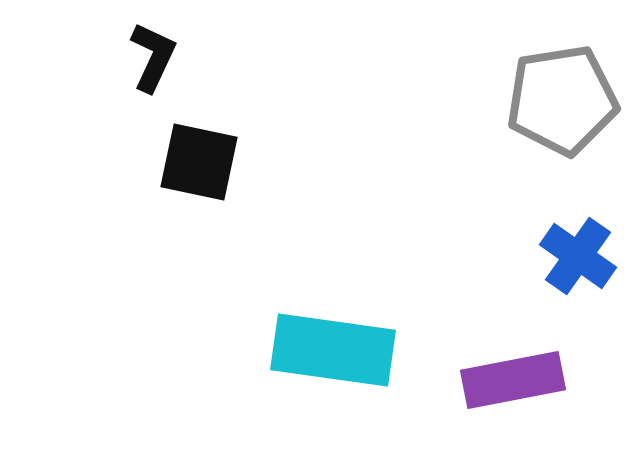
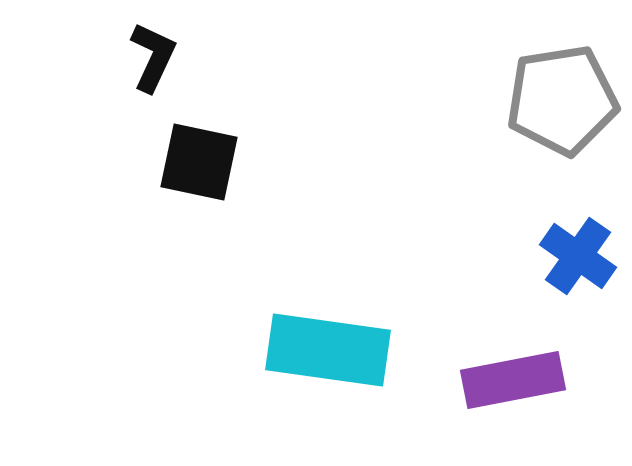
cyan rectangle: moved 5 px left
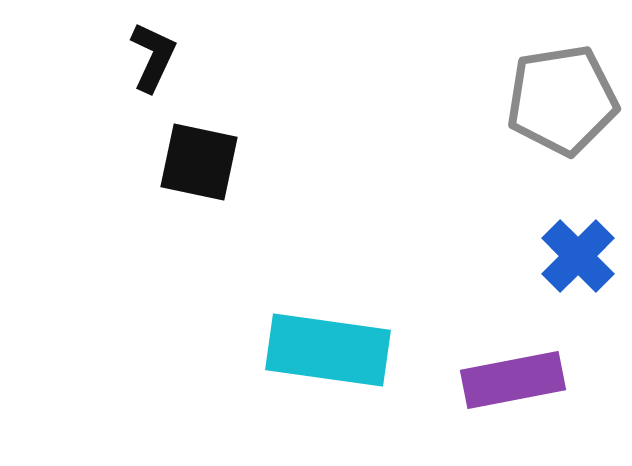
blue cross: rotated 10 degrees clockwise
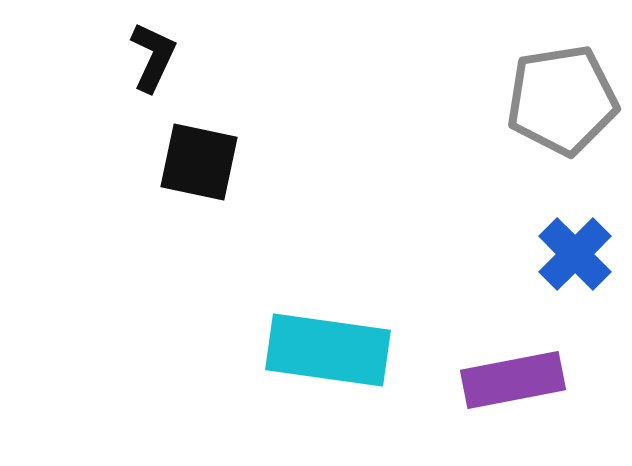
blue cross: moved 3 px left, 2 px up
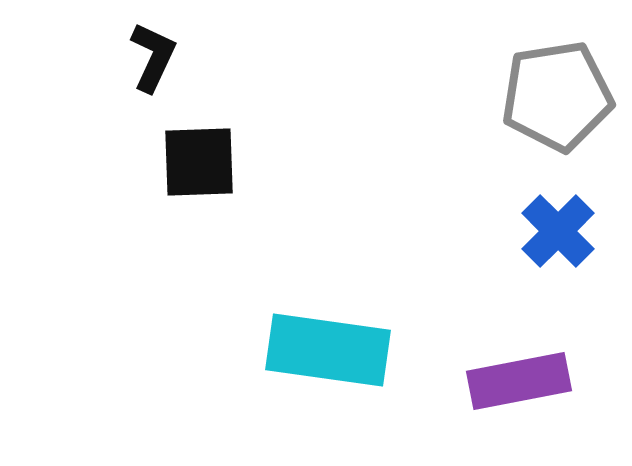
gray pentagon: moved 5 px left, 4 px up
black square: rotated 14 degrees counterclockwise
blue cross: moved 17 px left, 23 px up
purple rectangle: moved 6 px right, 1 px down
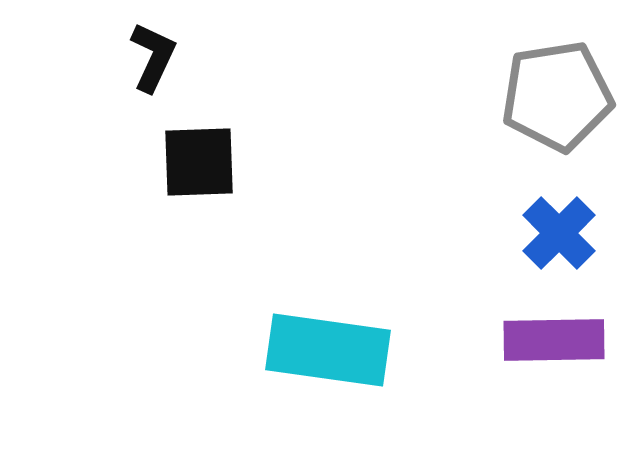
blue cross: moved 1 px right, 2 px down
purple rectangle: moved 35 px right, 41 px up; rotated 10 degrees clockwise
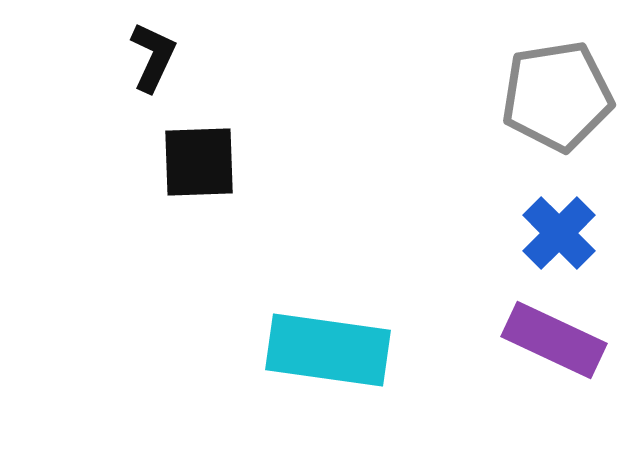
purple rectangle: rotated 26 degrees clockwise
